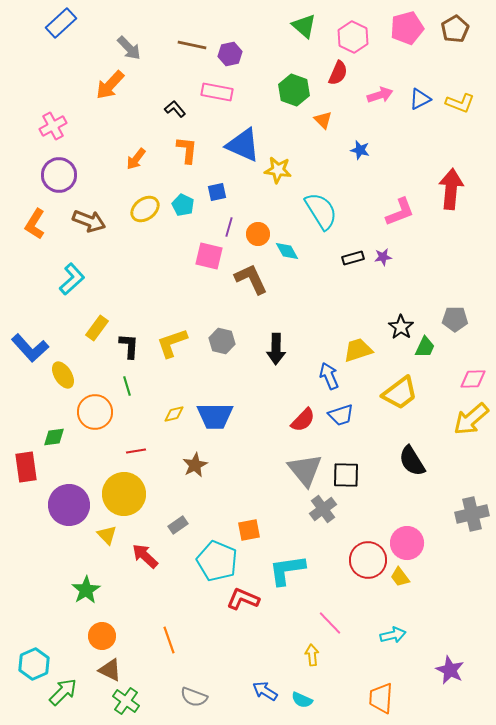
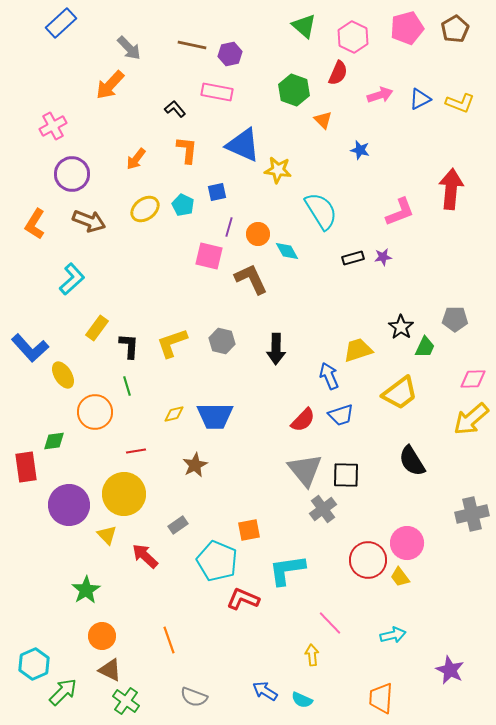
purple circle at (59, 175): moved 13 px right, 1 px up
green diamond at (54, 437): moved 4 px down
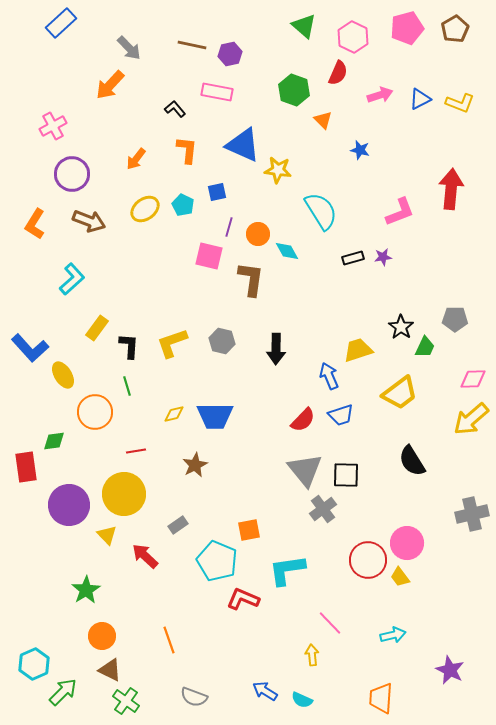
brown L-shape at (251, 279): rotated 33 degrees clockwise
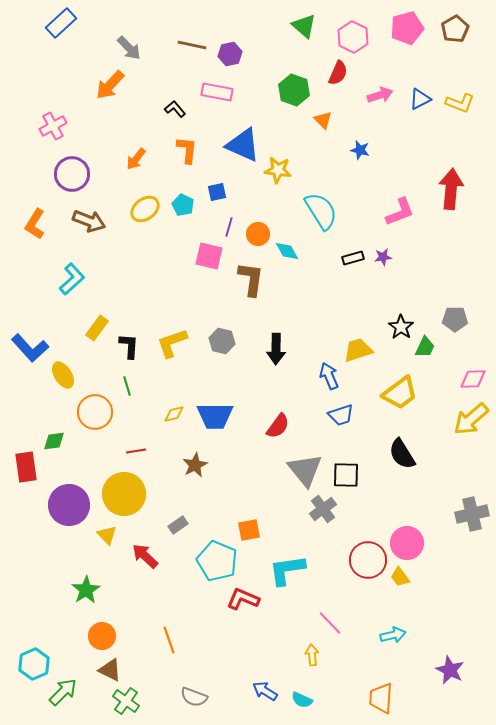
red semicircle at (303, 420): moved 25 px left, 6 px down; rotated 8 degrees counterclockwise
black semicircle at (412, 461): moved 10 px left, 7 px up
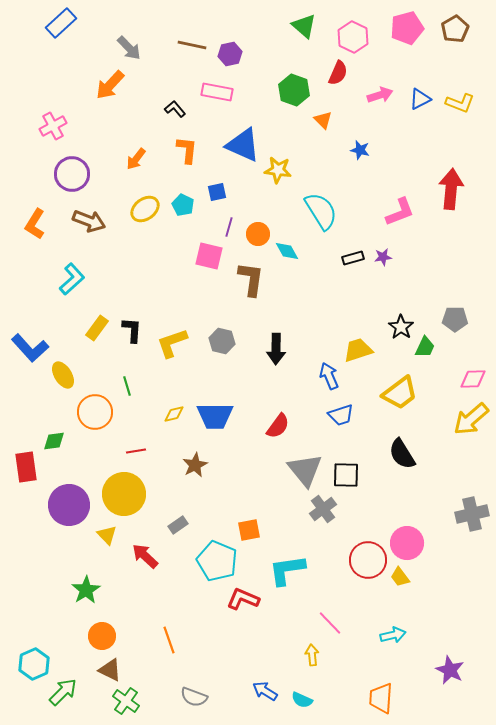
black L-shape at (129, 346): moved 3 px right, 16 px up
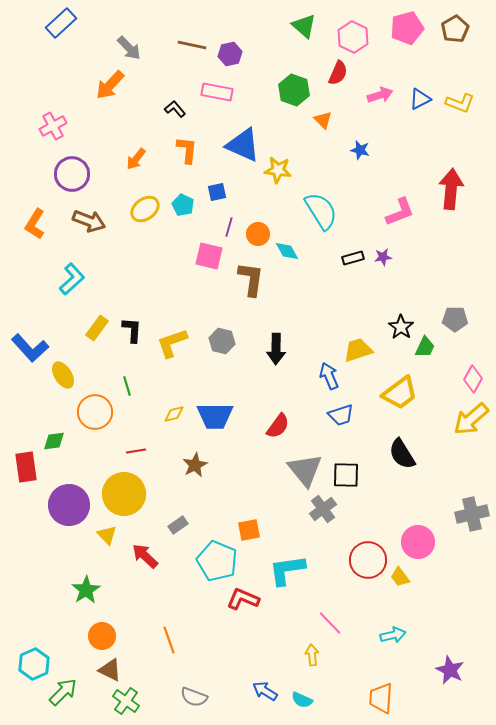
pink diamond at (473, 379): rotated 60 degrees counterclockwise
pink circle at (407, 543): moved 11 px right, 1 px up
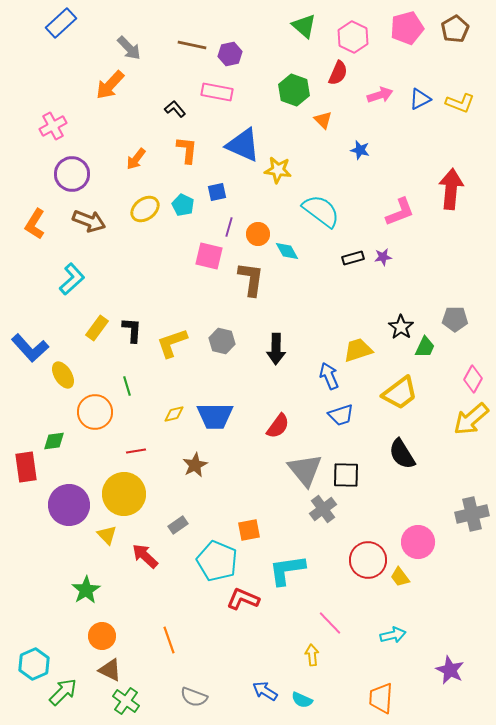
cyan semicircle at (321, 211): rotated 21 degrees counterclockwise
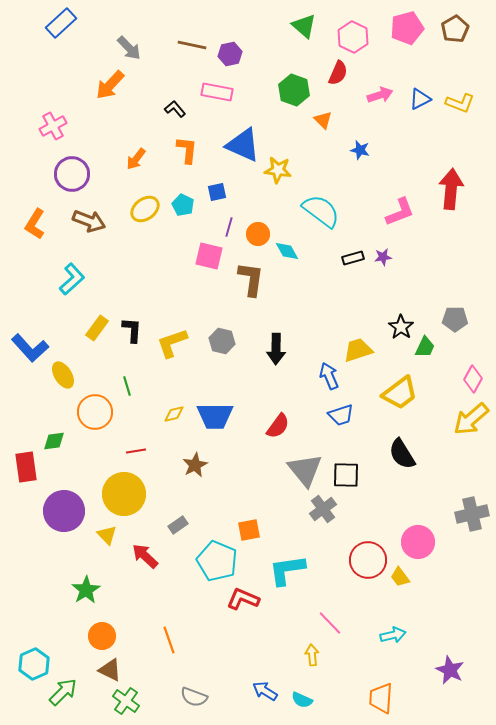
purple circle at (69, 505): moved 5 px left, 6 px down
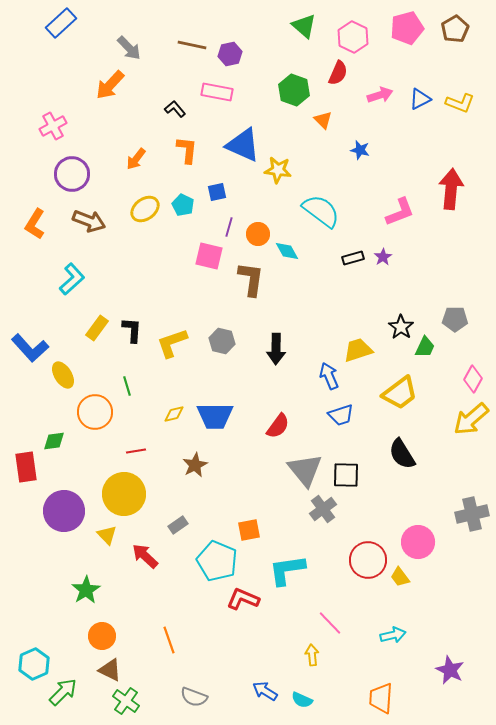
purple star at (383, 257): rotated 24 degrees counterclockwise
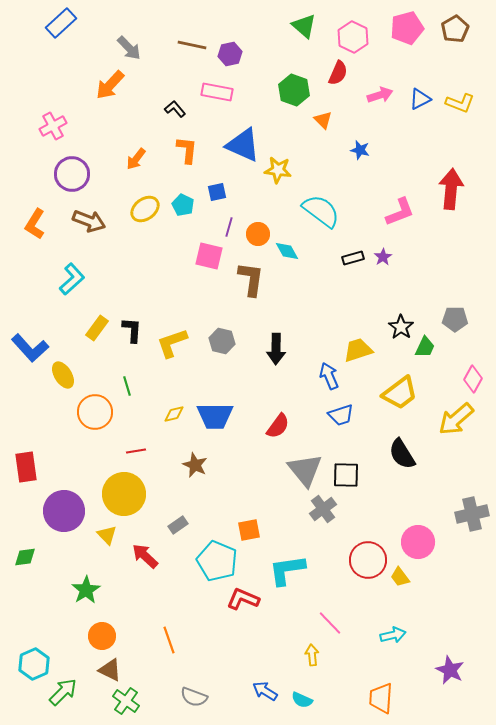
yellow arrow at (471, 419): moved 15 px left
green diamond at (54, 441): moved 29 px left, 116 px down
brown star at (195, 465): rotated 20 degrees counterclockwise
